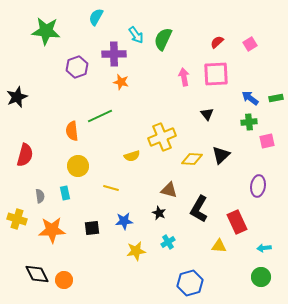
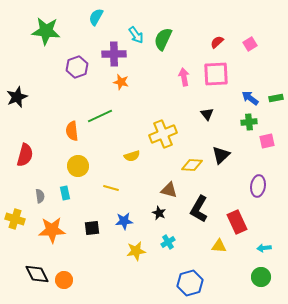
yellow cross at (162, 137): moved 1 px right, 3 px up
yellow diamond at (192, 159): moved 6 px down
yellow cross at (17, 219): moved 2 px left
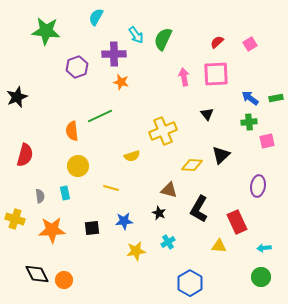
yellow cross at (163, 134): moved 3 px up
blue hexagon at (190, 283): rotated 15 degrees counterclockwise
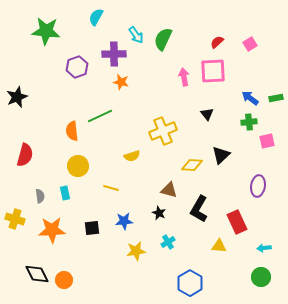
pink square at (216, 74): moved 3 px left, 3 px up
